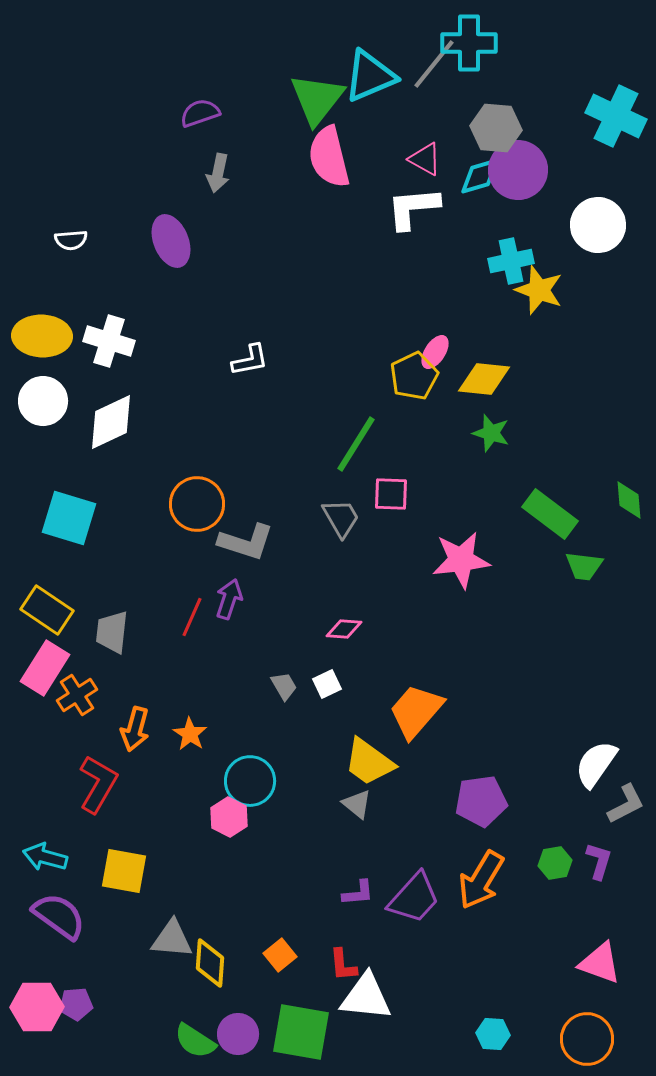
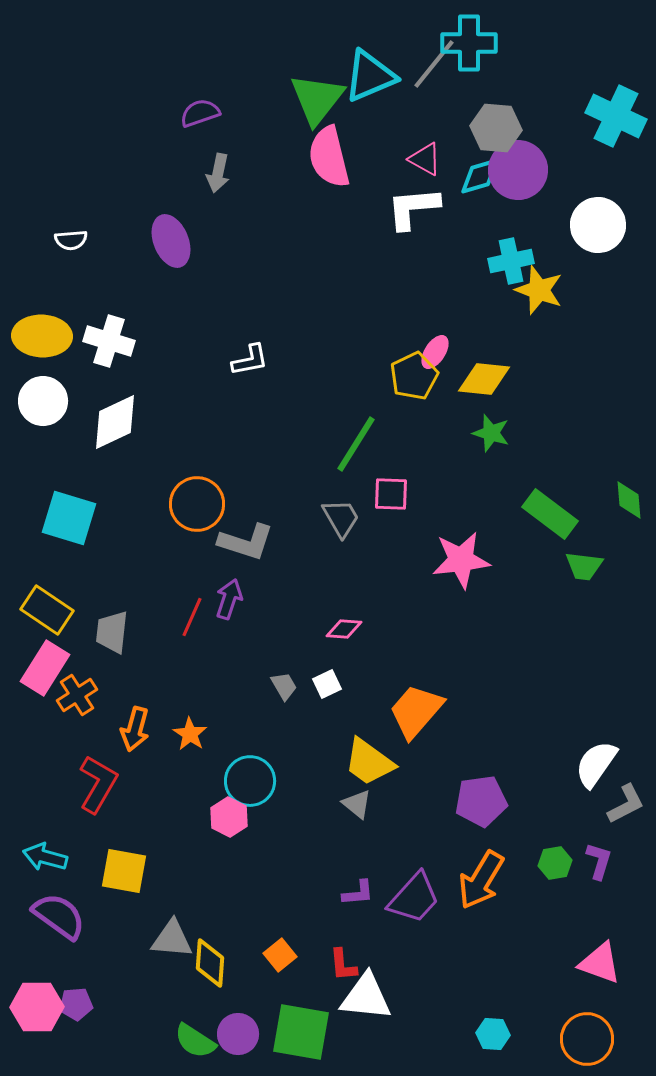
white diamond at (111, 422): moved 4 px right
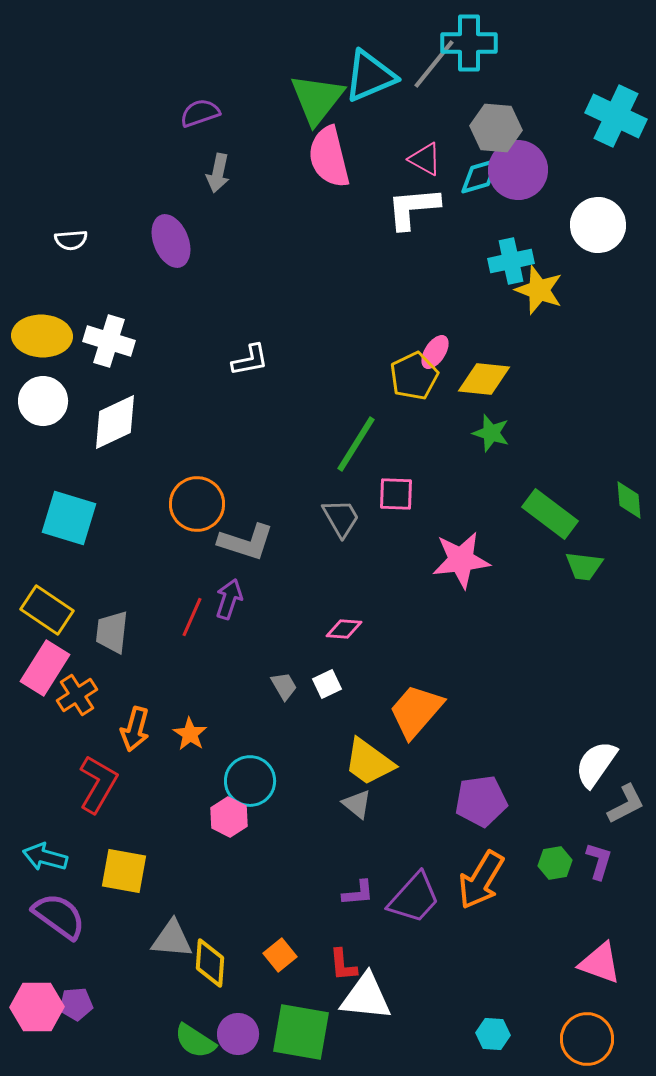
pink square at (391, 494): moved 5 px right
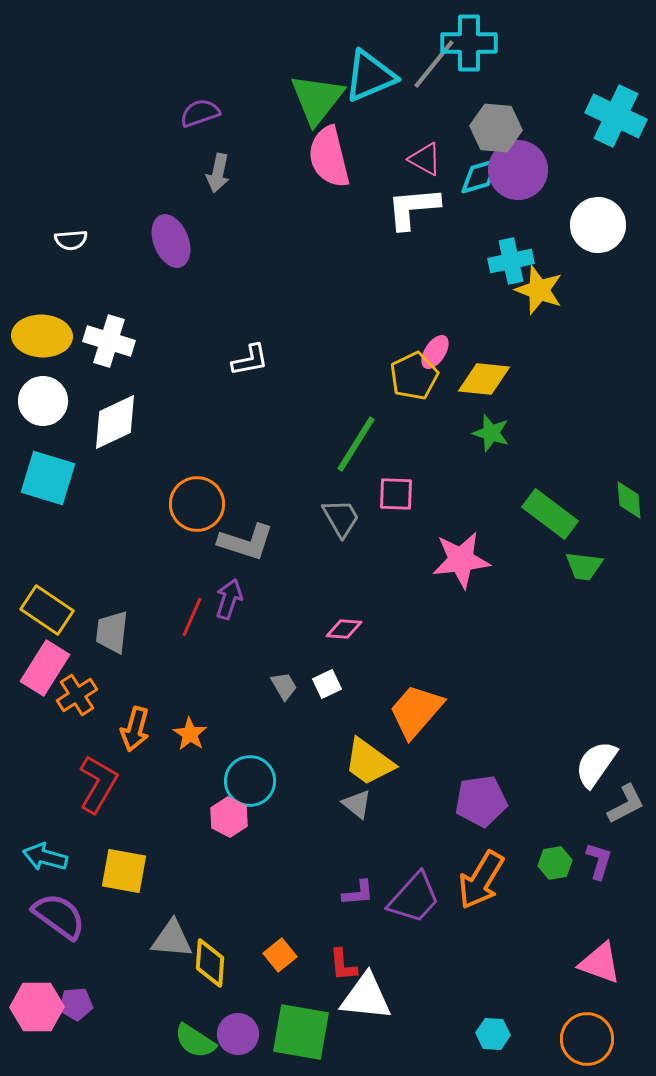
cyan square at (69, 518): moved 21 px left, 40 px up
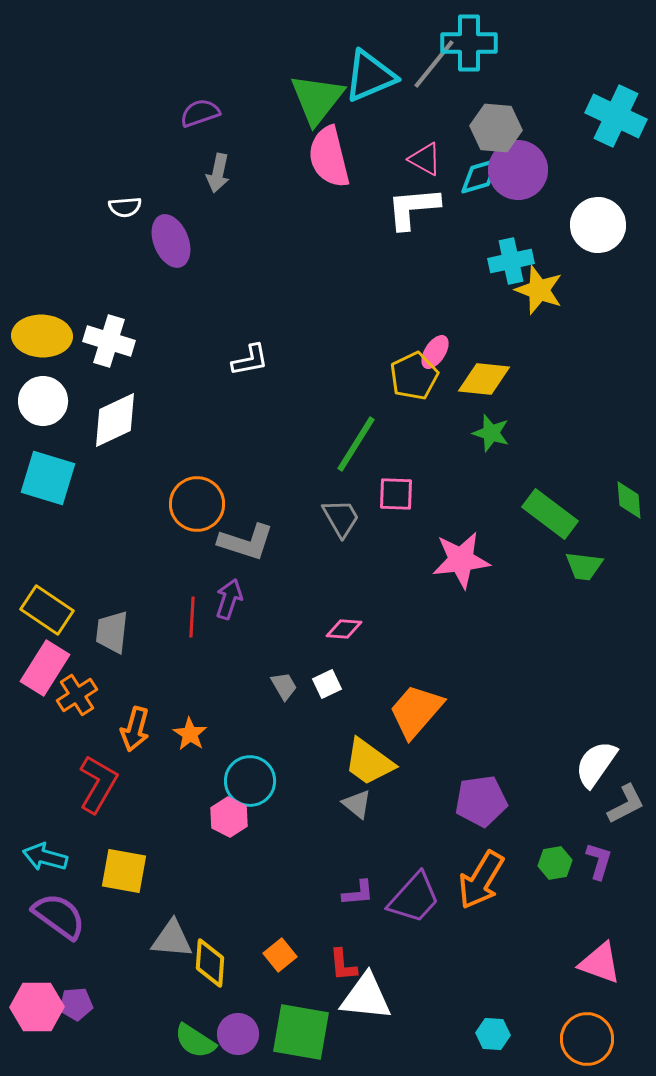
white semicircle at (71, 240): moved 54 px right, 33 px up
white diamond at (115, 422): moved 2 px up
red line at (192, 617): rotated 21 degrees counterclockwise
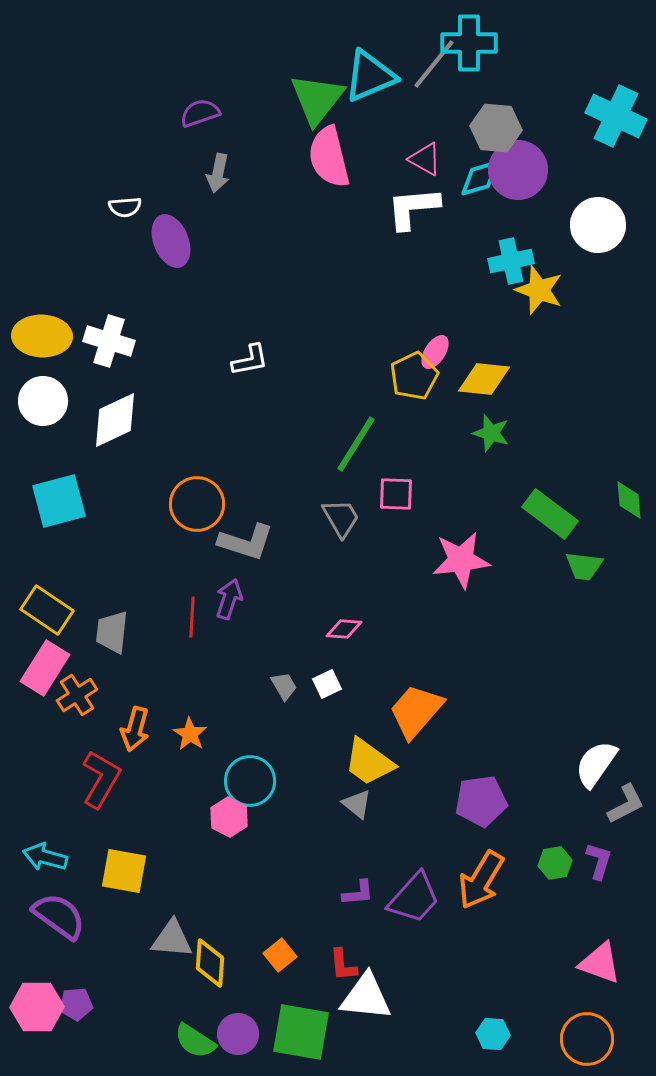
cyan diamond at (480, 176): moved 2 px down
cyan square at (48, 478): moved 11 px right, 23 px down; rotated 32 degrees counterclockwise
red L-shape at (98, 784): moved 3 px right, 5 px up
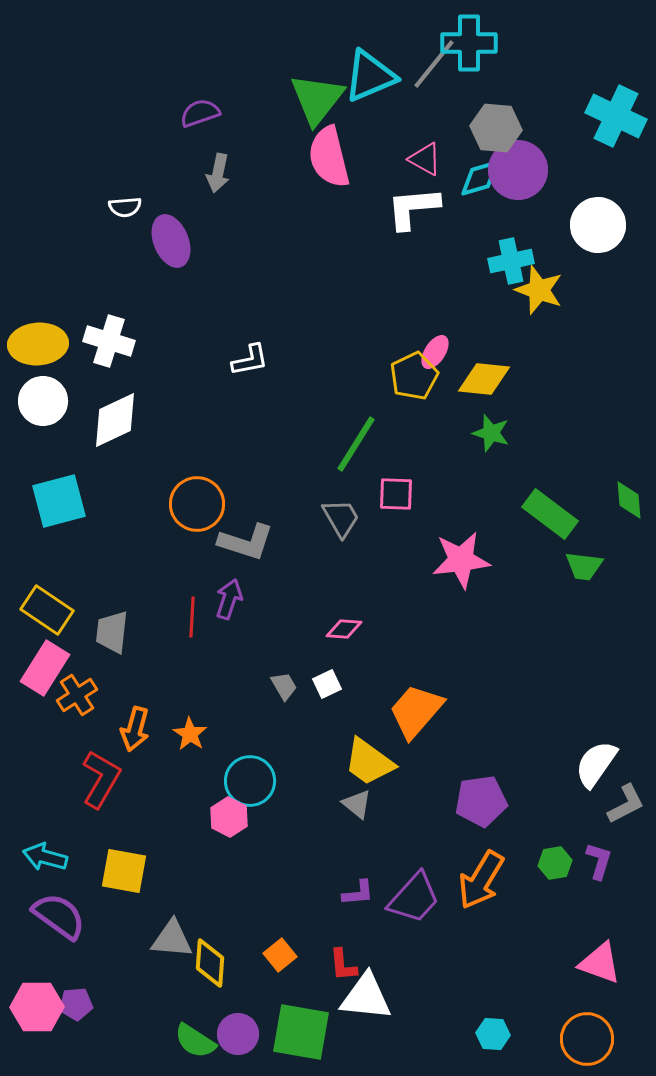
yellow ellipse at (42, 336): moved 4 px left, 8 px down; rotated 6 degrees counterclockwise
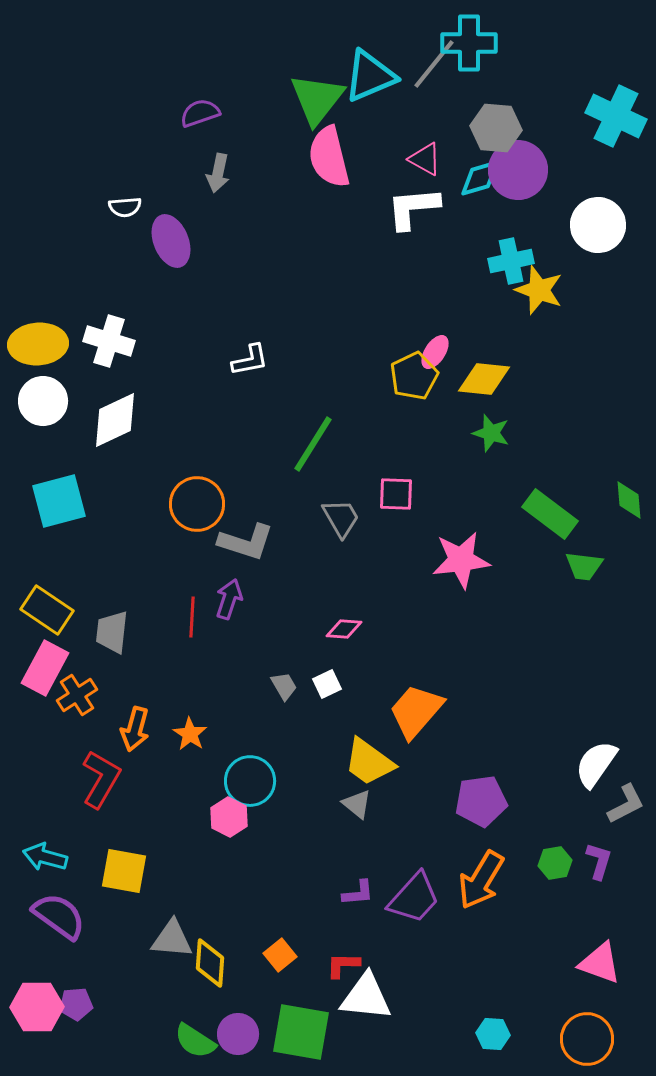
green line at (356, 444): moved 43 px left
pink rectangle at (45, 668): rotated 4 degrees counterclockwise
red L-shape at (343, 965): rotated 96 degrees clockwise
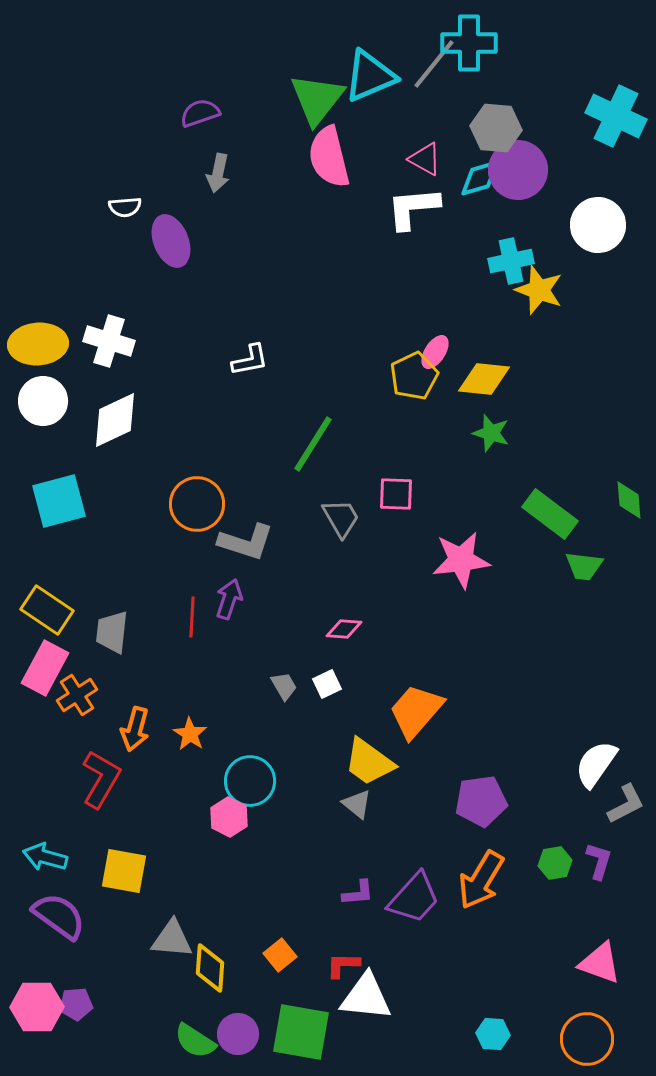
yellow diamond at (210, 963): moved 5 px down
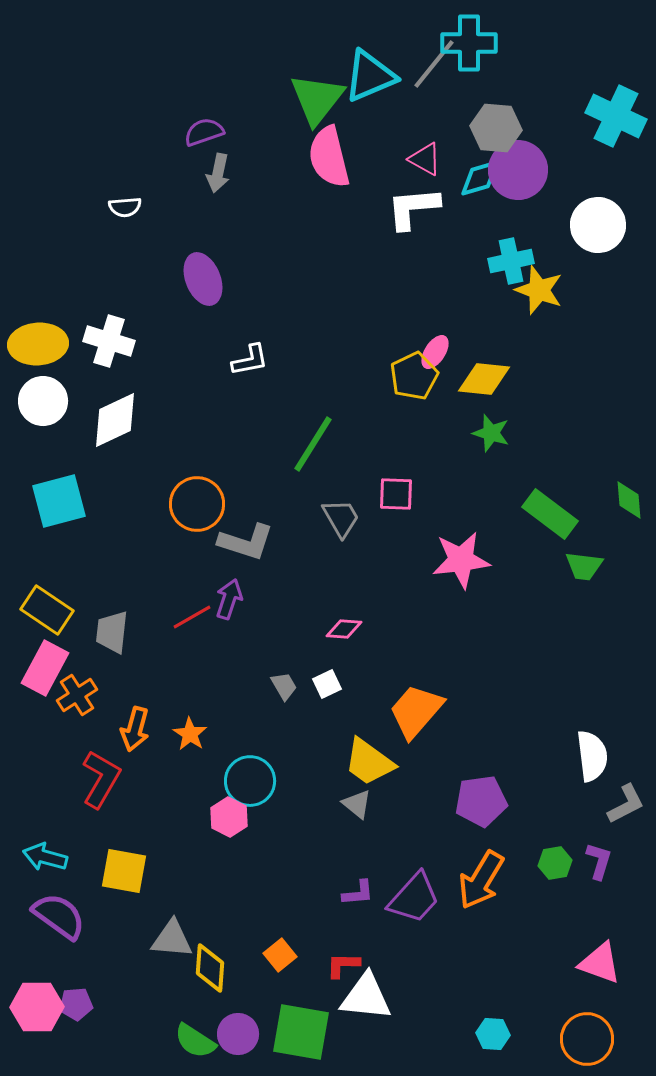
purple semicircle at (200, 113): moved 4 px right, 19 px down
purple ellipse at (171, 241): moved 32 px right, 38 px down
red line at (192, 617): rotated 57 degrees clockwise
white semicircle at (596, 764): moved 4 px left, 8 px up; rotated 138 degrees clockwise
